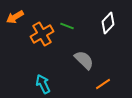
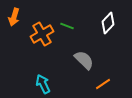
orange arrow: moved 1 px left; rotated 42 degrees counterclockwise
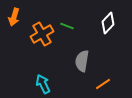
gray semicircle: moved 2 px left, 1 px down; rotated 125 degrees counterclockwise
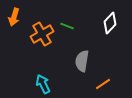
white diamond: moved 2 px right
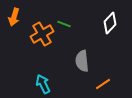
green line: moved 3 px left, 2 px up
gray semicircle: rotated 15 degrees counterclockwise
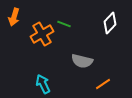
gray semicircle: rotated 70 degrees counterclockwise
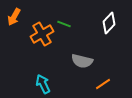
orange arrow: rotated 12 degrees clockwise
white diamond: moved 1 px left
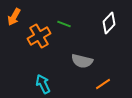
orange cross: moved 3 px left, 2 px down
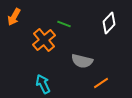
orange cross: moved 5 px right, 4 px down; rotated 10 degrees counterclockwise
orange line: moved 2 px left, 1 px up
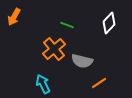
green line: moved 3 px right, 1 px down
orange cross: moved 10 px right, 9 px down
orange line: moved 2 px left
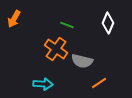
orange arrow: moved 2 px down
white diamond: moved 1 px left; rotated 20 degrees counterclockwise
orange cross: moved 2 px right; rotated 15 degrees counterclockwise
cyan arrow: rotated 120 degrees clockwise
